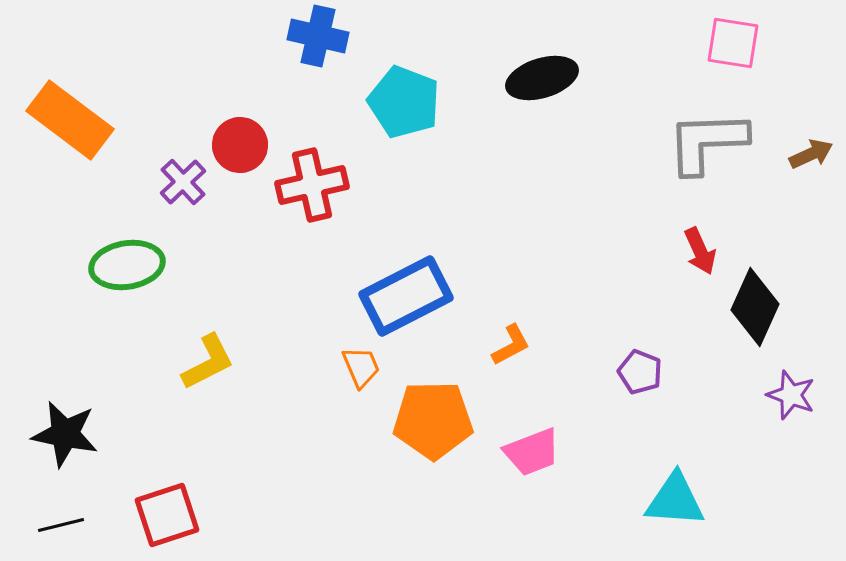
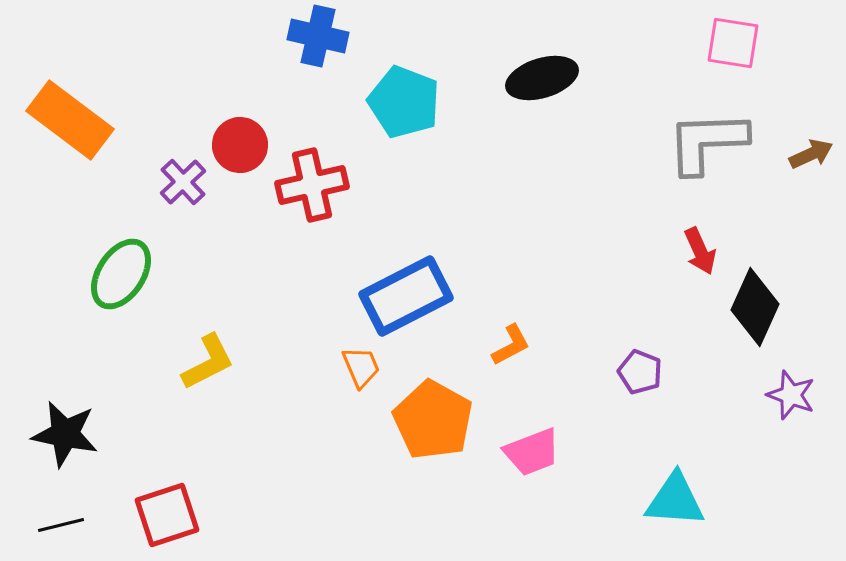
green ellipse: moved 6 px left, 9 px down; rotated 48 degrees counterclockwise
orange pentagon: rotated 30 degrees clockwise
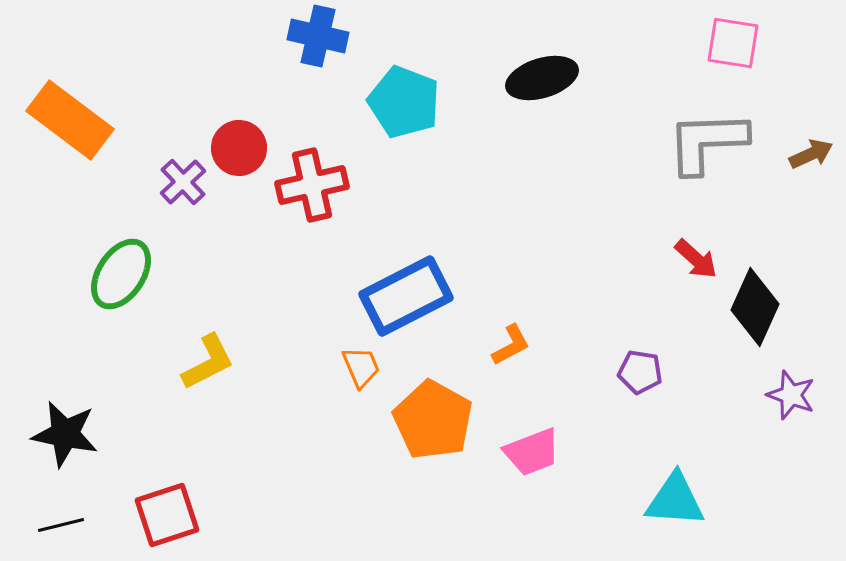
red circle: moved 1 px left, 3 px down
red arrow: moved 4 px left, 8 px down; rotated 24 degrees counterclockwise
purple pentagon: rotated 12 degrees counterclockwise
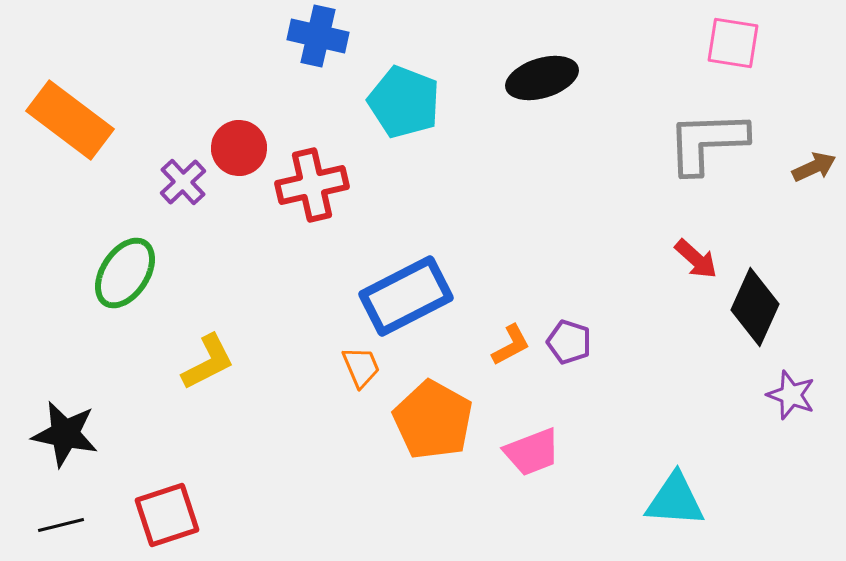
brown arrow: moved 3 px right, 13 px down
green ellipse: moved 4 px right, 1 px up
purple pentagon: moved 71 px left, 30 px up; rotated 9 degrees clockwise
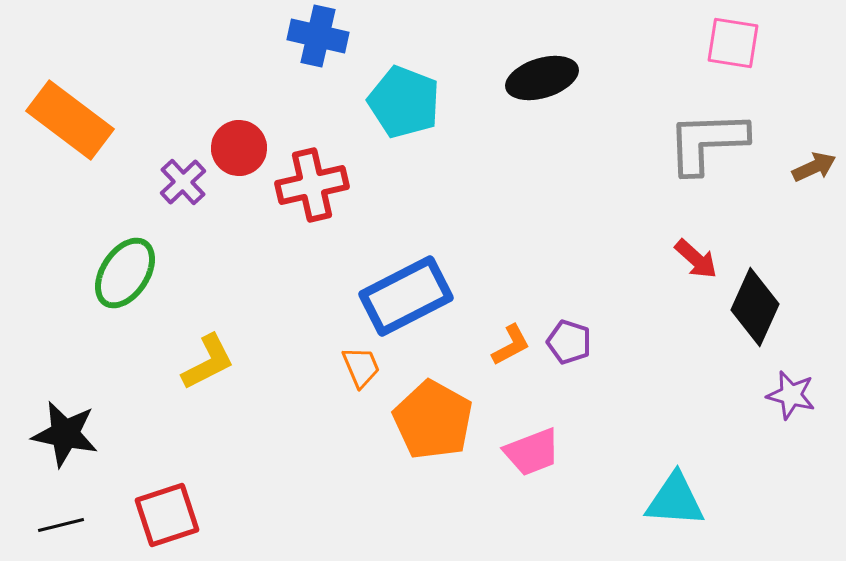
purple star: rotated 6 degrees counterclockwise
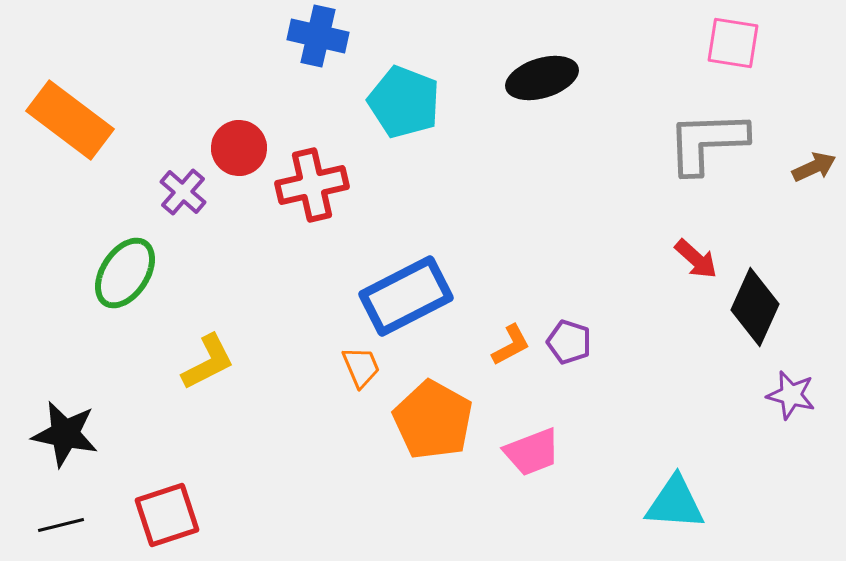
purple cross: moved 10 px down; rotated 6 degrees counterclockwise
cyan triangle: moved 3 px down
